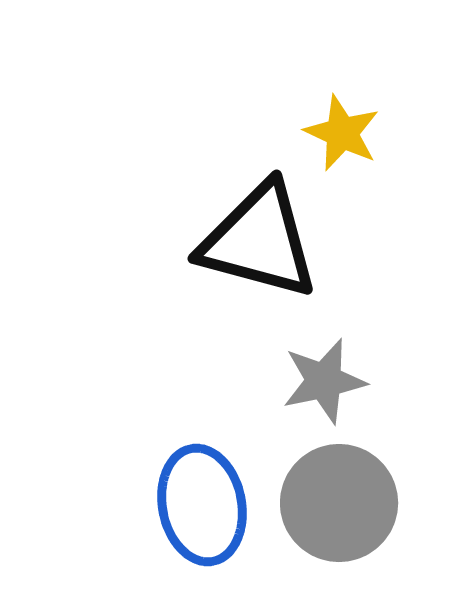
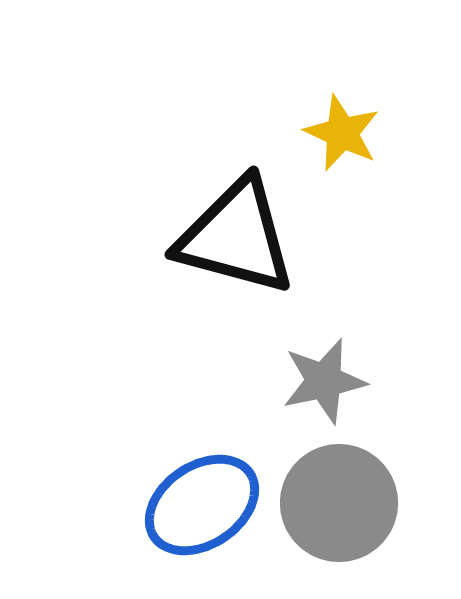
black triangle: moved 23 px left, 4 px up
blue ellipse: rotated 67 degrees clockwise
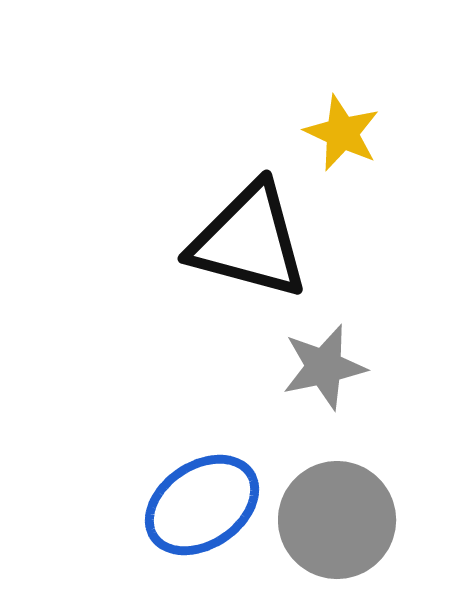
black triangle: moved 13 px right, 4 px down
gray star: moved 14 px up
gray circle: moved 2 px left, 17 px down
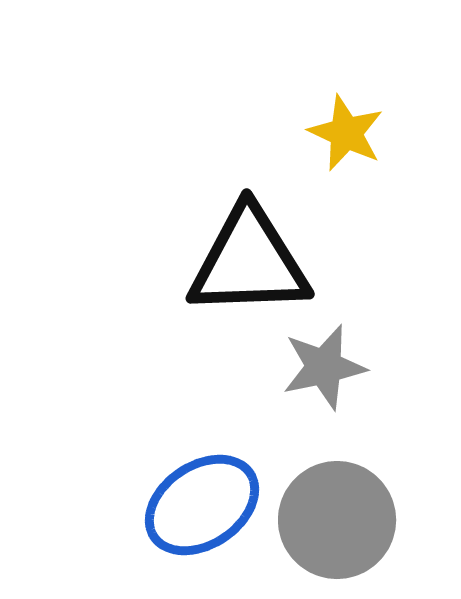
yellow star: moved 4 px right
black triangle: moved 21 px down; rotated 17 degrees counterclockwise
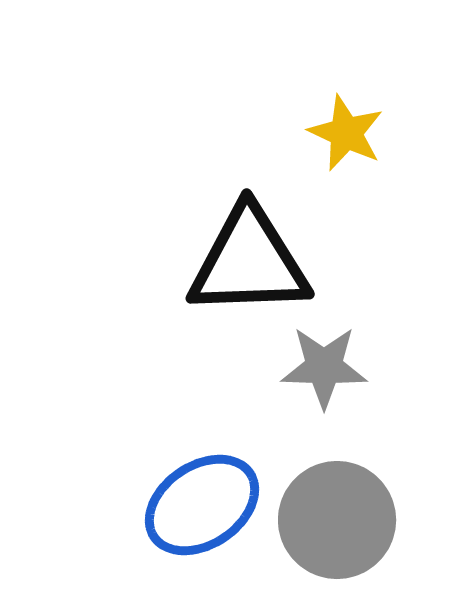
gray star: rotated 14 degrees clockwise
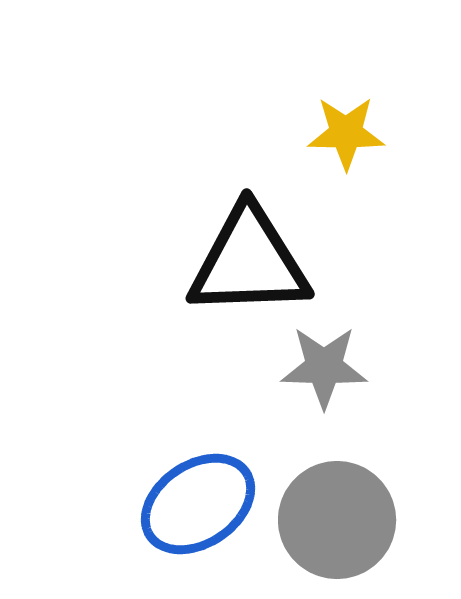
yellow star: rotated 24 degrees counterclockwise
blue ellipse: moved 4 px left, 1 px up
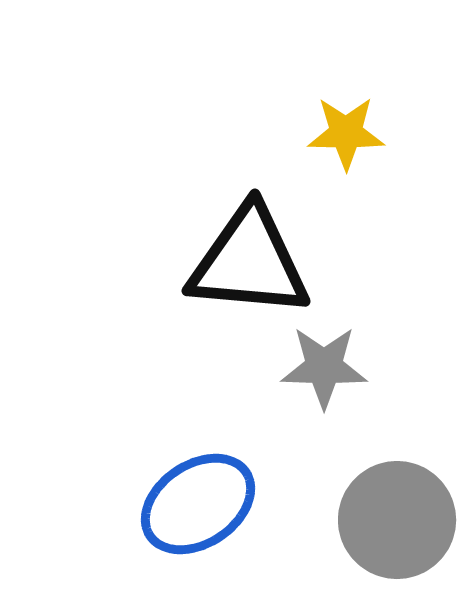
black triangle: rotated 7 degrees clockwise
gray circle: moved 60 px right
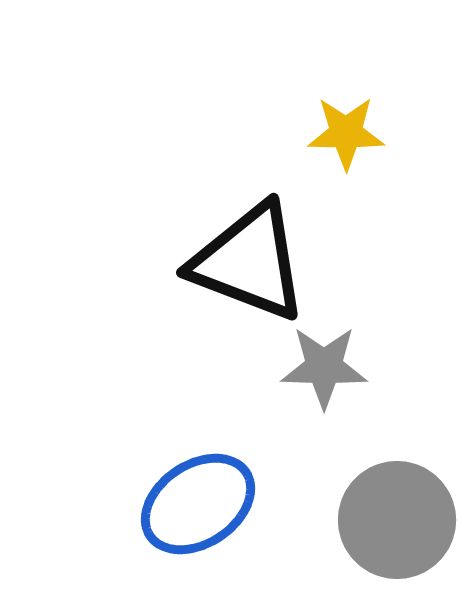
black triangle: rotated 16 degrees clockwise
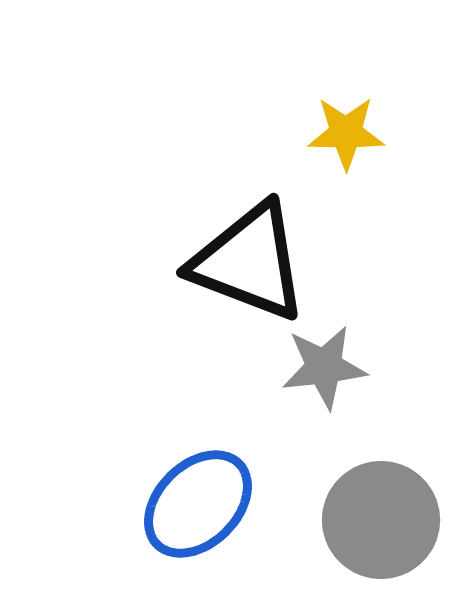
gray star: rotated 8 degrees counterclockwise
blue ellipse: rotated 11 degrees counterclockwise
gray circle: moved 16 px left
